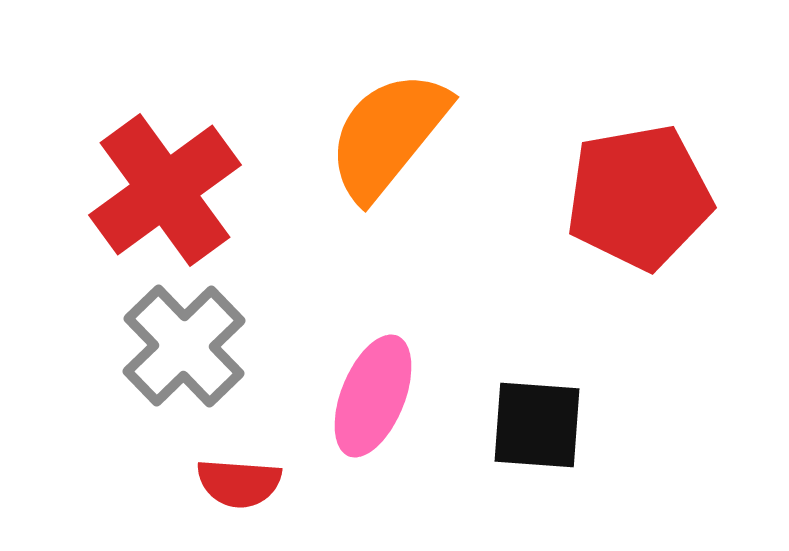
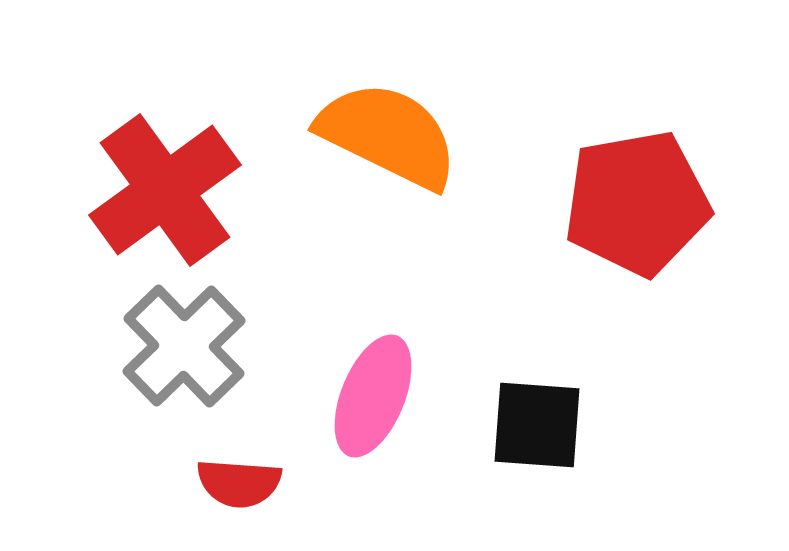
orange semicircle: rotated 77 degrees clockwise
red pentagon: moved 2 px left, 6 px down
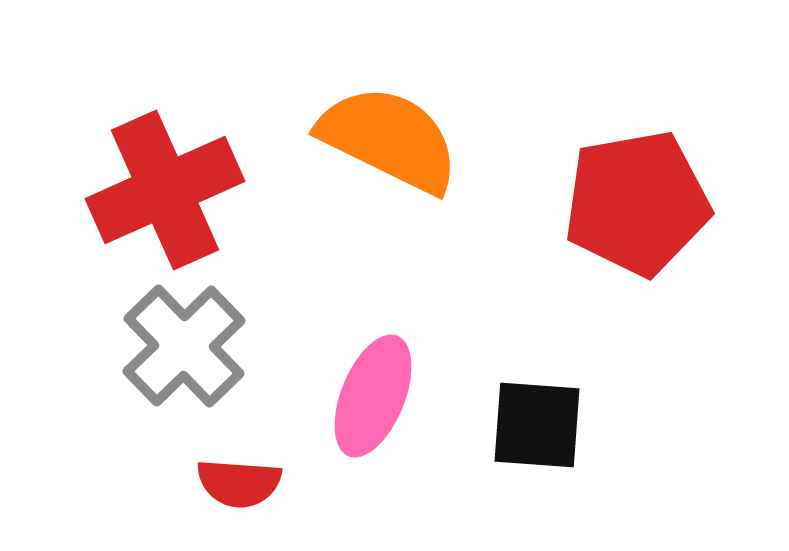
orange semicircle: moved 1 px right, 4 px down
red cross: rotated 12 degrees clockwise
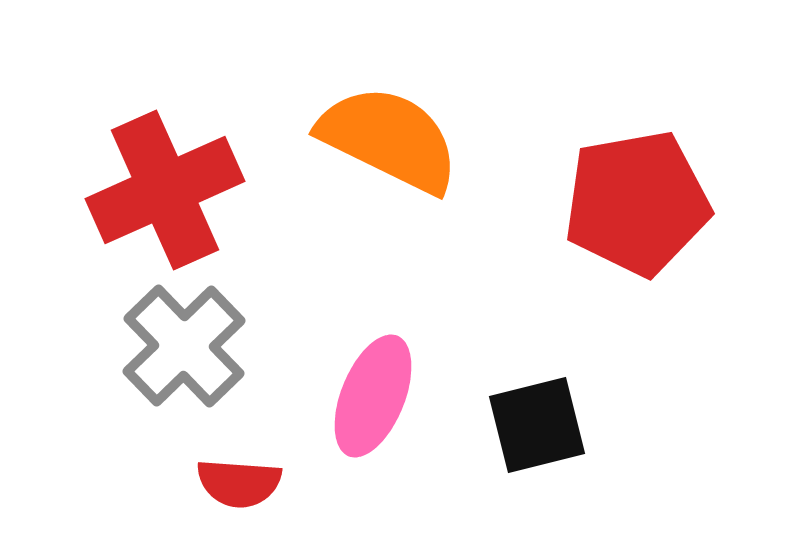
black square: rotated 18 degrees counterclockwise
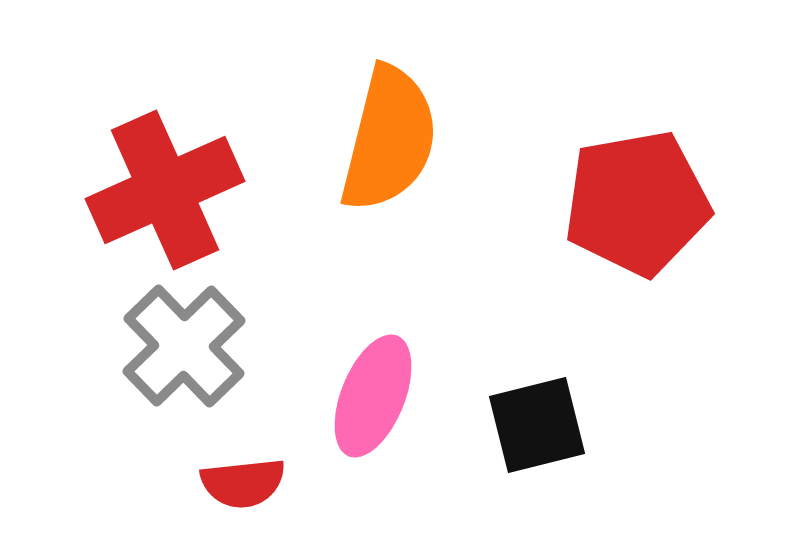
orange semicircle: rotated 78 degrees clockwise
red semicircle: moved 4 px right; rotated 10 degrees counterclockwise
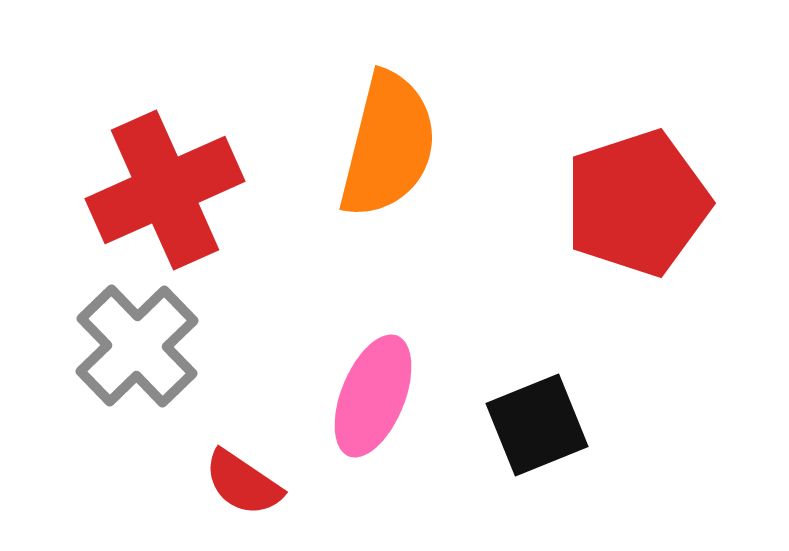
orange semicircle: moved 1 px left, 6 px down
red pentagon: rotated 8 degrees counterclockwise
gray cross: moved 47 px left
black square: rotated 8 degrees counterclockwise
red semicircle: rotated 40 degrees clockwise
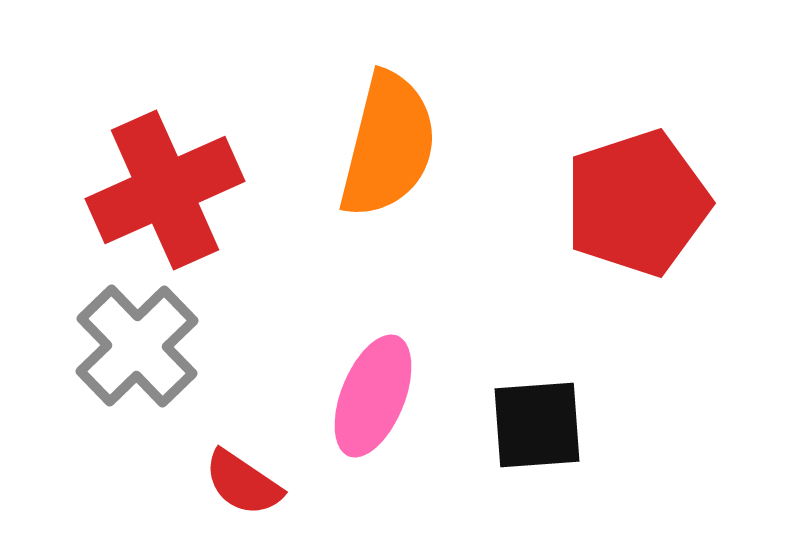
black square: rotated 18 degrees clockwise
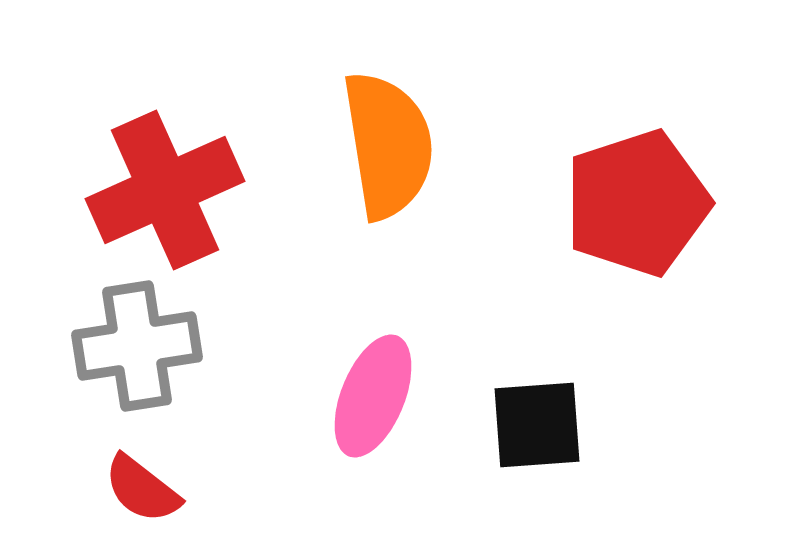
orange semicircle: rotated 23 degrees counterclockwise
gray cross: rotated 35 degrees clockwise
red semicircle: moved 101 px left, 6 px down; rotated 4 degrees clockwise
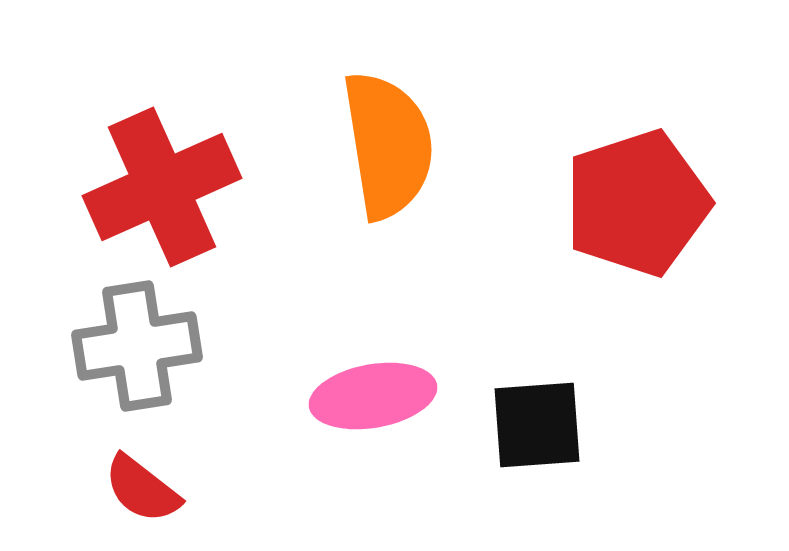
red cross: moved 3 px left, 3 px up
pink ellipse: rotated 58 degrees clockwise
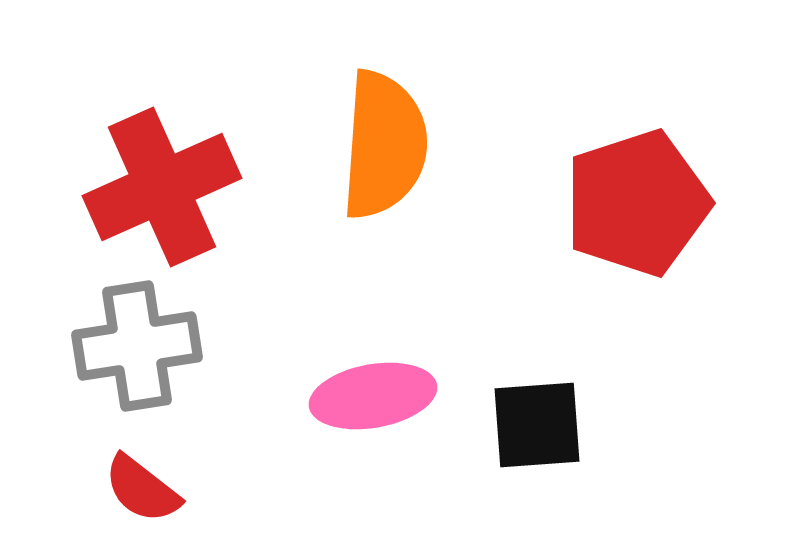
orange semicircle: moved 4 px left; rotated 13 degrees clockwise
